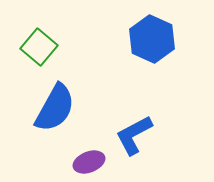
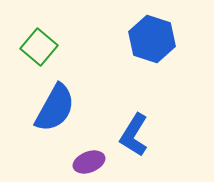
blue hexagon: rotated 6 degrees counterclockwise
blue L-shape: rotated 30 degrees counterclockwise
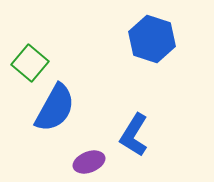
green square: moved 9 px left, 16 px down
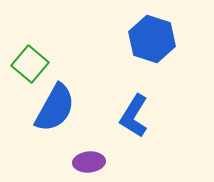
green square: moved 1 px down
blue L-shape: moved 19 px up
purple ellipse: rotated 16 degrees clockwise
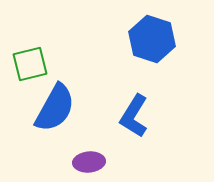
green square: rotated 36 degrees clockwise
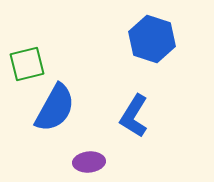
green square: moved 3 px left
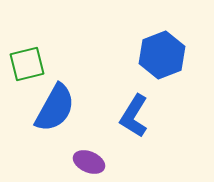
blue hexagon: moved 10 px right, 16 px down; rotated 21 degrees clockwise
purple ellipse: rotated 28 degrees clockwise
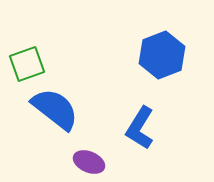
green square: rotated 6 degrees counterclockwise
blue semicircle: moved 1 px down; rotated 81 degrees counterclockwise
blue L-shape: moved 6 px right, 12 px down
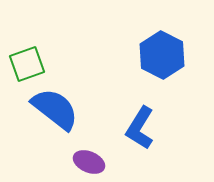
blue hexagon: rotated 12 degrees counterclockwise
